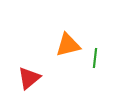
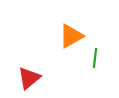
orange triangle: moved 3 px right, 9 px up; rotated 16 degrees counterclockwise
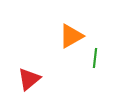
red triangle: moved 1 px down
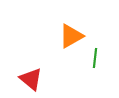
red triangle: moved 2 px right; rotated 40 degrees counterclockwise
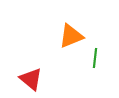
orange triangle: rotated 8 degrees clockwise
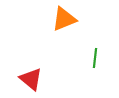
orange triangle: moved 7 px left, 17 px up
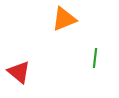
red triangle: moved 12 px left, 7 px up
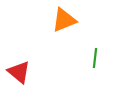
orange triangle: moved 1 px down
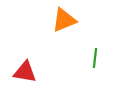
red triangle: moved 6 px right; rotated 30 degrees counterclockwise
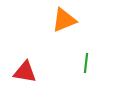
green line: moved 9 px left, 5 px down
